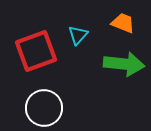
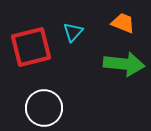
cyan triangle: moved 5 px left, 3 px up
red square: moved 5 px left, 4 px up; rotated 6 degrees clockwise
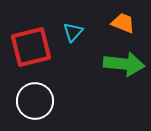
white circle: moved 9 px left, 7 px up
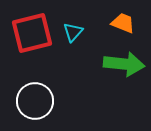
red square: moved 1 px right, 14 px up
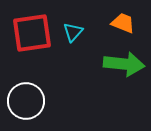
red square: rotated 6 degrees clockwise
white circle: moved 9 px left
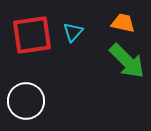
orange trapezoid: rotated 10 degrees counterclockwise
red square: moved 2 px down
green arrow: moved 3 px right, 3 px up; rotated 39 degrees clockwise
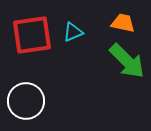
cyan triangle: rotated 25 degrees clockwise
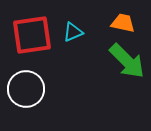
white circle: moved 12 px up
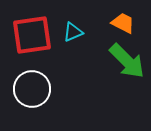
orange trapezoid: rotated 15 degrees clockwise
white circle: moved 6 px right
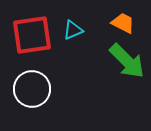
cyan triangle: moved 2 px up
